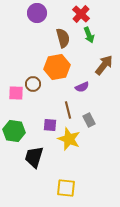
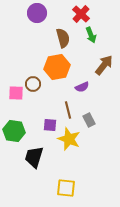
green arrow: moved 2 px right
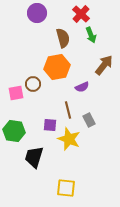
pink square: rotated 14 degrees counterclockwise
